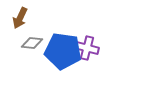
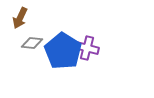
blue pentagon: rotated 24 degrees clockwise
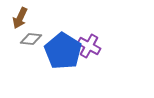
gray diamond: moved 1 px left, 4 px up
purple cross: moved 2 px right, 2 px up; rotated 15 degrees clockwise
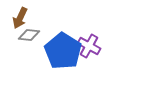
gray diamond: moved 2 px left, 4 px up
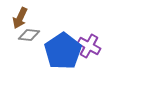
blue pentagon: rotated 6 degrees clockwise
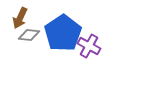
blue pentagon: moved 18 px up
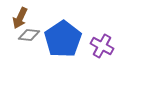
blue pentagon: moved 6 px down
purple cross: moved 13 px right
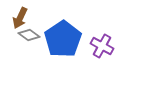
gray diamond: rotated 30 degrees clockwise
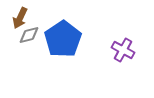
gray diamond: rotated 50 degrees counterclockwise
purple cross: moved 21 px right, 4 px down
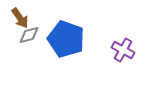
brown arrow: rotated 60 degrees counterclockwise
blue pentagon: moved 3 px right; rotated 18 degrees counterclockwise
